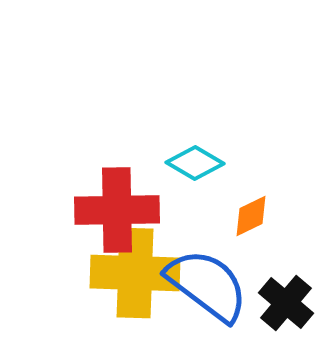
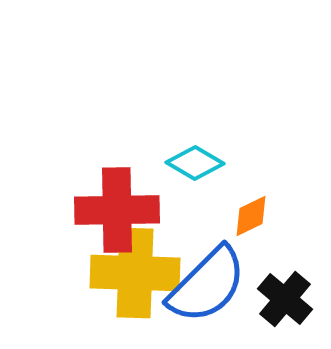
blue semicircle: rotated 98 degrees clockwise
black cross: moved 1 px left, 4 px up
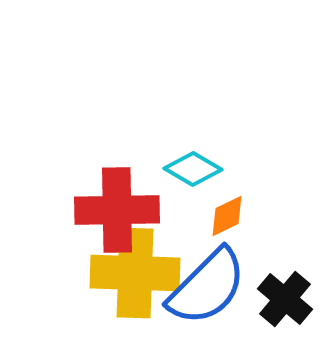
cyan diamond: moved 2 px left, 6 px down
orange diamond: moved 24 px left
blue semicircle: moved 2 px down
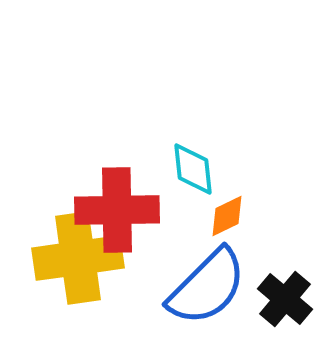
cyan diamond: rotated 54 degrees clockwise
yellow cross: moved 57 px left, 15 px up; rotated 10 degrees counterclockwise
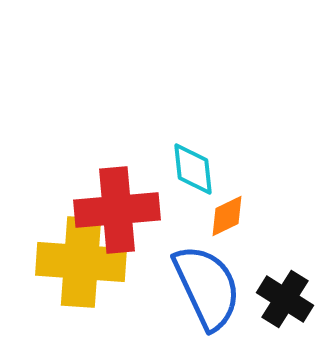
red cross: rotated 4 degrees counterclockwise
yellow cross: moved 3 px right, 4 px down; rotated 12 degrees clockwise
blue semicircle: rotated 70 degrees counterclockwise
black cross: rotated 8 degrees counterclockwise
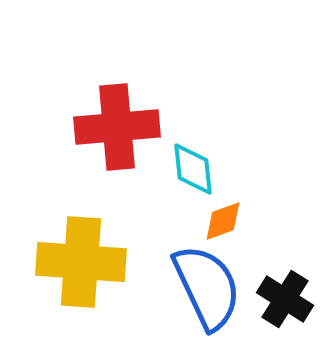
red cross: moved 83 px up
orange diamond: moved 4 px left, 5 px down; rotated 6 degrees clockwise
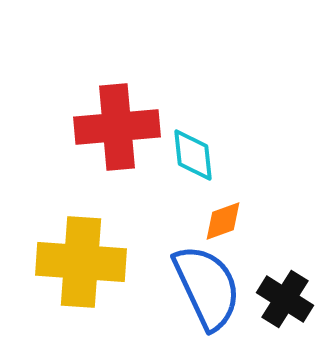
cyan diamond: moved 14 px up
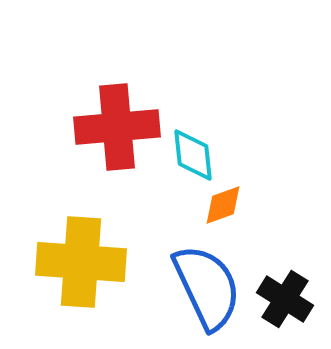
orange diamond: moved 16 px up
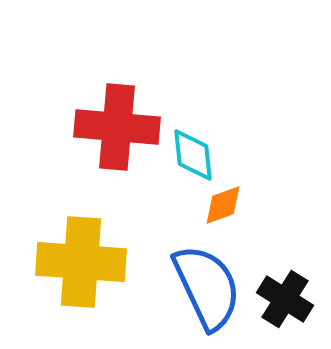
red cross: rotated 10 degrees clockwise
